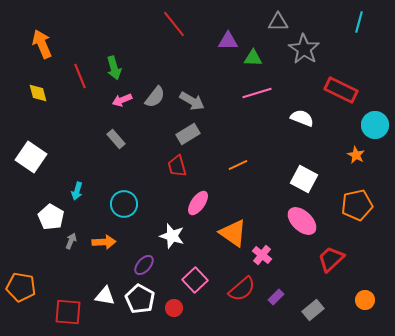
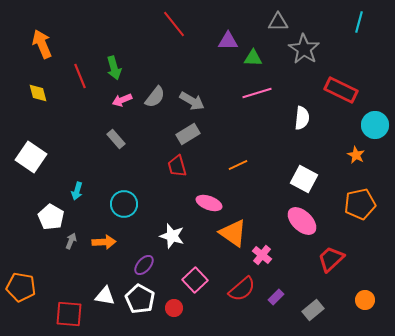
white semicircle at (302, 118): rotated 75 degrees clockwise
pink ellipse at (198, 203): moved 11 px right; rotated 75 degrees clockwise
orange pentagon at (357, 205): moved 3 px right, 1 px up
red square at (68, 312): moved 1 px right, 2 px down
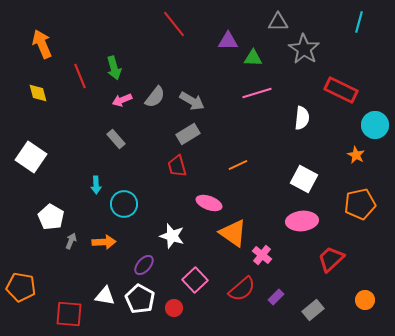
cyan arrow at (77, 191): moved 19 px right, 6 px up; rotated 18 degrees counterclockwise
pink ellipse at (302, 221): rotated 48 degrees counterclockwise
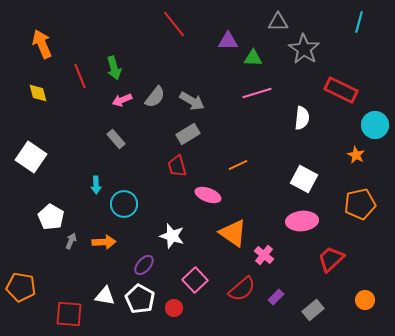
pink ellipse at (209, 203): moved 1 px left, 8 px up
pink cross at (262, 255): moved 2 px right
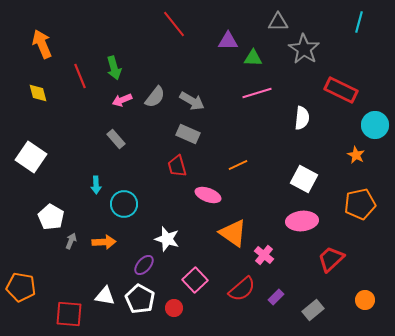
gray rectangle at (188, 134): rotated 55 degrees clockwise
white star at (172, 236): moved 5 px left, 3 px down
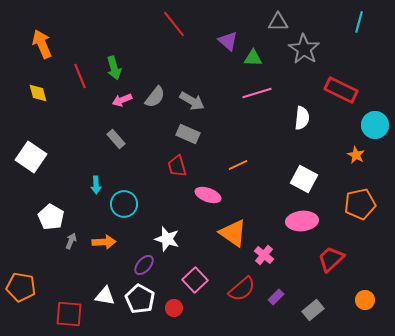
purple triangle at (228, 41): rotated 40 degrees clockwise
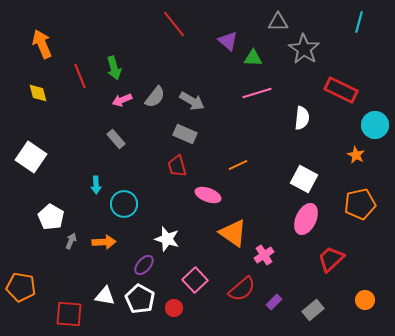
gray rectangle at (188, 134): moved 3 px left
pink ellipse at (302, 221): moved 4 px right, 2 px up; rotated 60 degrees counterclockwise
pink cross at (264, 255): rotated 18 degrees clockwise
purple rectangle at (276, 297): moved 2 px left, 5 px down
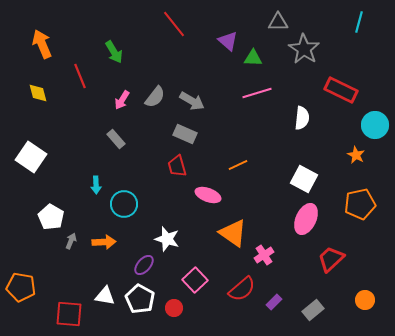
green arrow at (114, 68): moved 16 px up; rotated 15 degrees counterclockwise
pink arrow at (122, 100): rotated 36 degrees counterclockwise
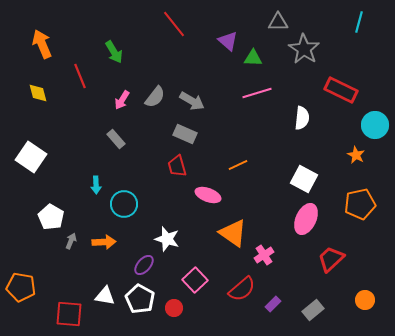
purple rectangle at (274, 302): moved 1 px left, 2 px down
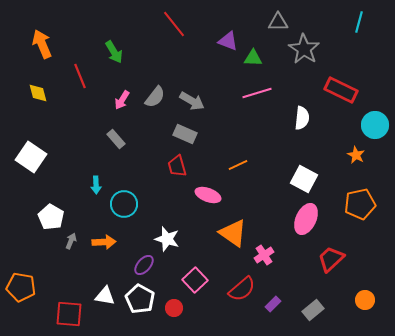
purple triangle at (228, 41): rotated 20 degrees counterclockwise
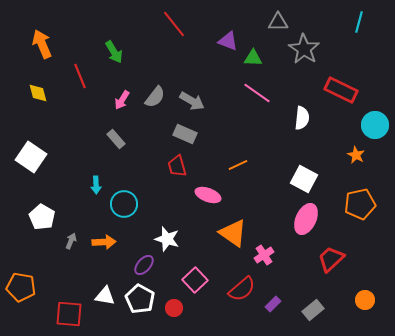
pink line at (257, 93): rotated 52 degrees clockwise
white pentagon at (51, 217): moved 9 px left
